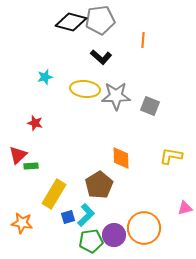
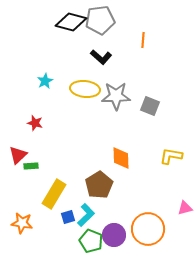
cyan star: moved 4 px down; rotated 14 degrees counterclockwise
orange circle: moved 4 px right, 1 px down
green pentagon: rotated 30 degrees clockwise
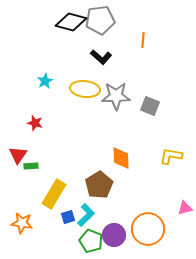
red triangle: rotated 12 degrees counterclockwise
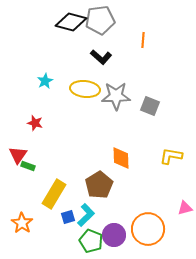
green rectangle: moved 3 px left; rotated 24 degrees clockwise
orange star: rotated 25 degrees clockwise
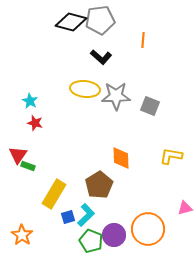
cyan star: moved 15 px left, 20 px down; rotated 14 degrees counterclockwise
orange star: moved 12 px down
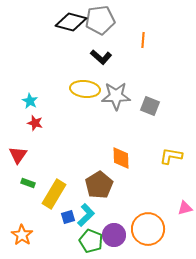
green rectangle: moved 17 px down
